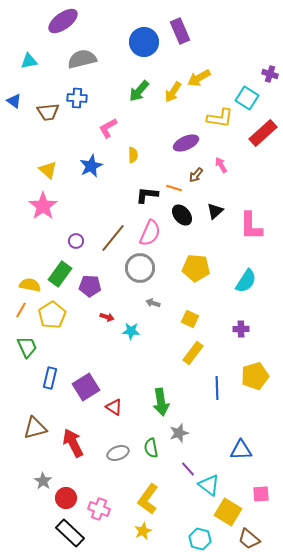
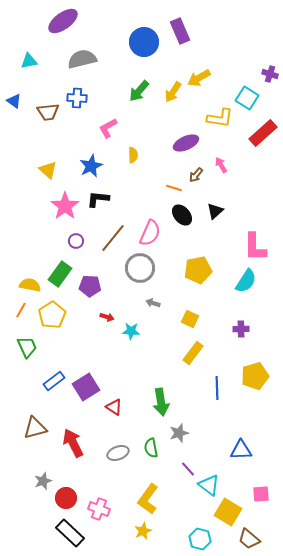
black L-shape at (147, 195): moved 49 px left, 4 px down
pink star at (43, 206): moved 22 px right
pink L-shape at (251, 226): moved 4 px right, 21 px down
yellow pentagon at (196, 268): moved 2 px right, 2 px down; rotated 16 degrees counterclockwise
blue rectangle at (50, 378): moved 4 px right, 3 px down; rotated 40 degrees clockwise
gray star at (43, 481): rotated 18 degrees clockwise
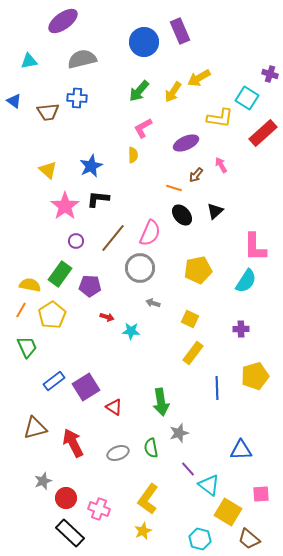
pink L-shape at (108, 128): moved 35 px right
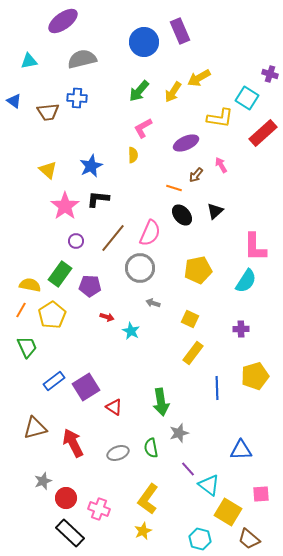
cyan star at (131, 331): rotated 24 degrees clockwise
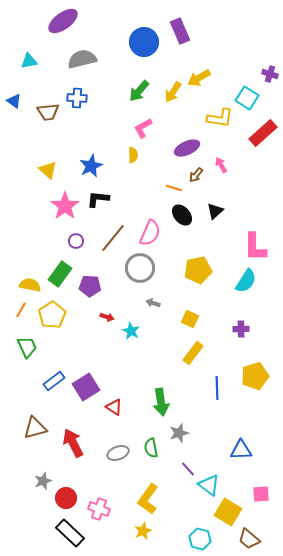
purple ellipse at (186, 143): moved 1 px right, 5 px down
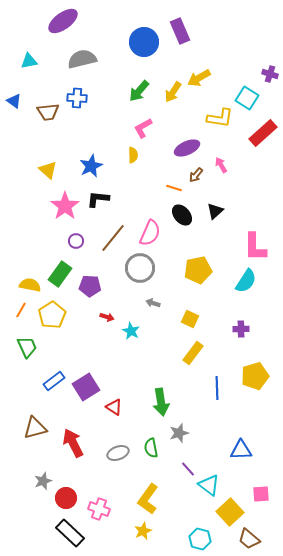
yellow square at (228, 512): moved 2 px right; rotated 16 degrees clockwise
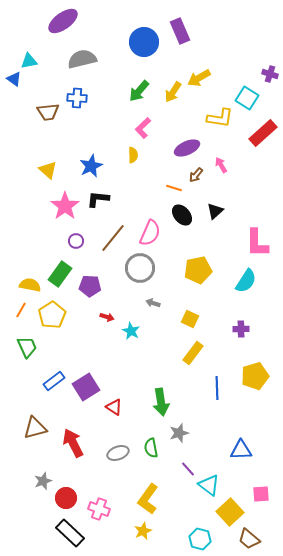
blue triangle at (14, 101): moved 22 px up
pink L-shape at (143, 128): rotated 15 degrees counterclockwise
pink L-shape at (255, 247): moved 2 px right, 4 px up
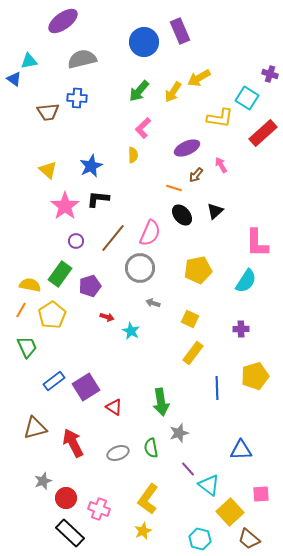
purple pentagon at (90, 286): rotated 20 degrees counterclockwise
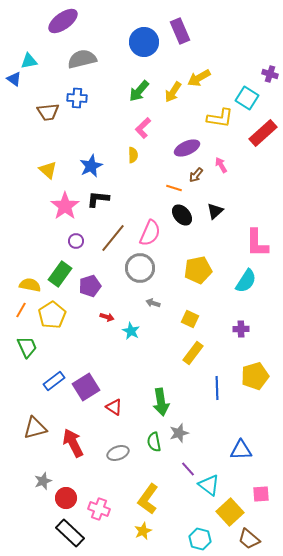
green semicircle at (151, 448): moved 3 px right, 6 px up
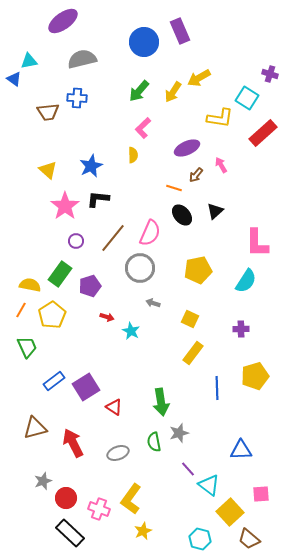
yellow L-shape at (148, 499): moved 17 px left
